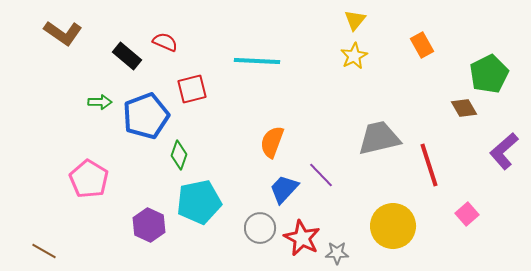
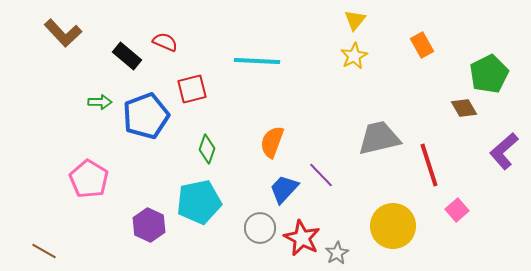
brown L-shape: rotated 12 degrees clockwise
green diamond: moved 28 px right, 6 px up
pink square: moved 10 px left, 4 px up
gray star: rotated 30 degrees counterclockwise
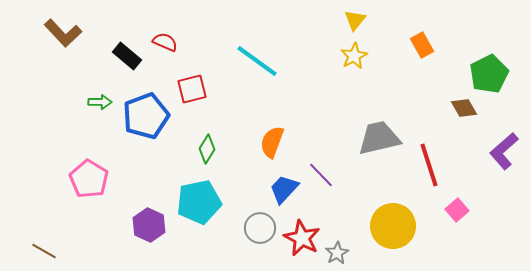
cyan line: rotated 33 degrees clockwise
green diamond: rotated 12 degrees clockwise
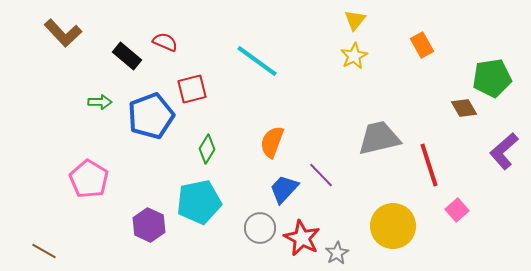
green pentagon: moved 3 px right, 4 px down; rotated 18 degrees clockwise
blue pentagon: moved 5 px right
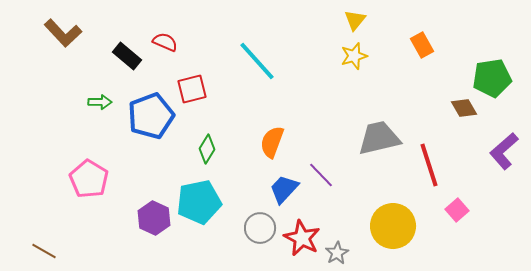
yellow star: rotated 12 degrees clockwise
cyan line: rotated 12 degrees clockwise
purple hexagon: moved 5 px right, 7 px up
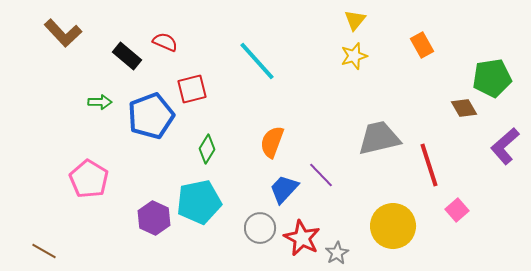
purple L-shape: moved 1 px right, 5 px up
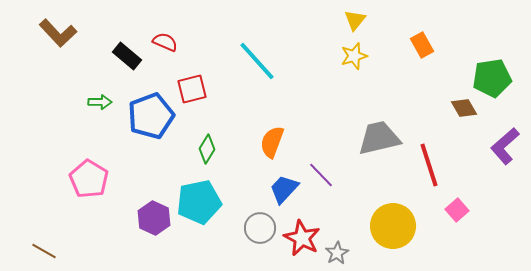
brown L-shape: moved 5 px left
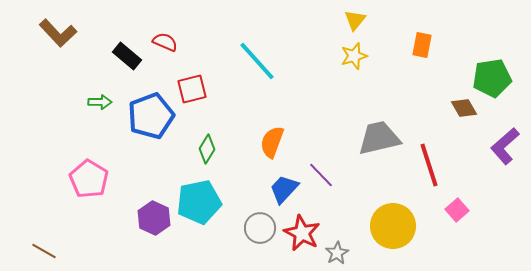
orange rectangle: rotated 40 degrees clockwise
red star: moved 5 px up
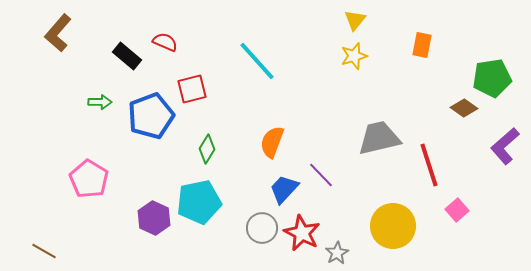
brown L-shape: rotated 84 degrees clockwise
brown diamond: rotated 24 degrees counterclockwise
gray circle: moved 2 px right
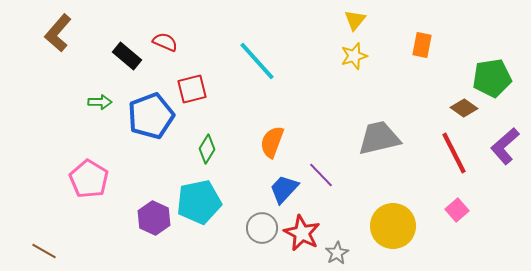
red line: moved 25 px right, 12 px up; rotated 9 degrees counterclockwise
